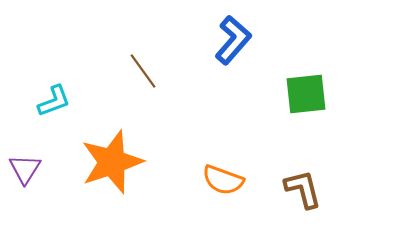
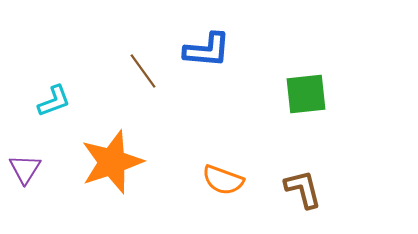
blue L-shape: moved 26 px left, 10 px down; rotated 54 degrees clockwise
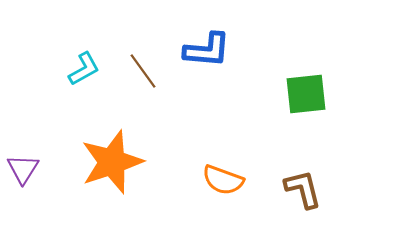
cyan L-shape: moved 30 px right, 32 px up; rotated 9 degrees counterclockwise
purple triangle: moved 2 px left
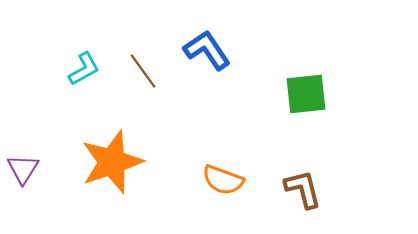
blue L-shape: rotated 129 degrees counterclockwise
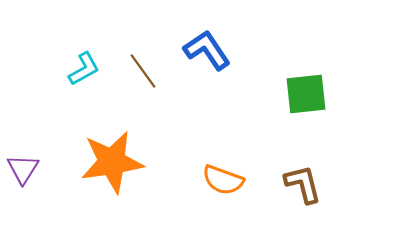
orange star: rotated 10 degrees clockwise
brown L-shape: moved 5 px up
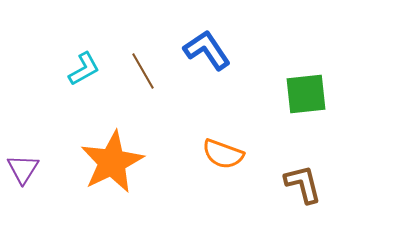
brown line: rotated 6 degrees clockwise
orange star: rotated 18 degrees counterclockwise
orange semicircle: moved 26 px up
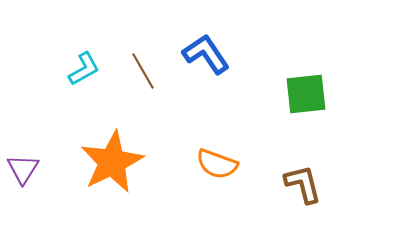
blue L-shape: moved 1 px left, 4 px down
orange semicircle: moved 6 px left, 10 px down
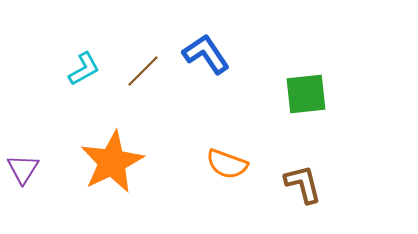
brown line: rotated 75 degrees clockwise
orange semicircle: moved 10 px right
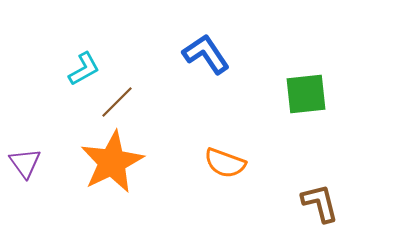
brown line: moved 26 px left, 31 px down
orange semicircle: moved 2 px left, 1 px up
purple triangle: moved 2 px right, 6 px up; rotated 8 degrees counterclockwise
brown L-shape: moved 17 px right, 19 px down
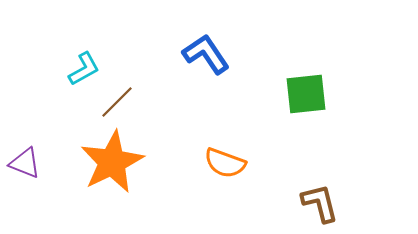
purple triangle: rotated 32 degrees counterclockwise
